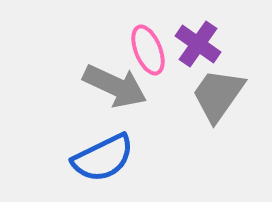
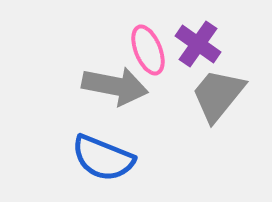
gray arrow: rotated 14 degrees counterclockwise
gray trapezoid: rotated 4 degrees clockwise
blue semicircle: rotated 48 degrees clockwise
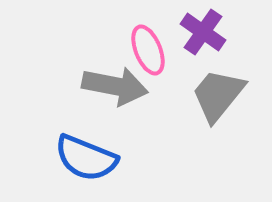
purple cross: moved 5 px right, 12 px up
blue semicircle: moved 17 px left
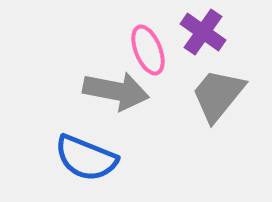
gray arrow: moved 1 px right, 5 px down
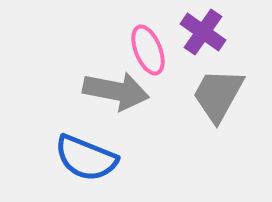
gray trapezoid: rotated 10 degrees counterclockwise
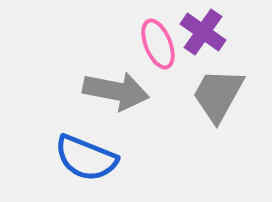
pink ellipse: moved 10 px right, 6 px up
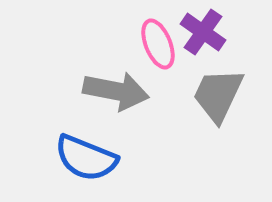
gray trapezoid: rotated 4 degrees counterclockwise
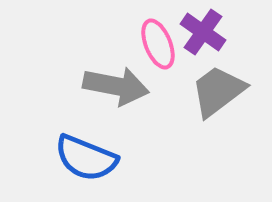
gray arrow: moved 5 px up
gray trapezoid: moved 4 px up; rotated 28 degrees clockwise
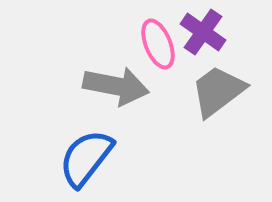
blue semicircle: rotated 106 degrees clockwise
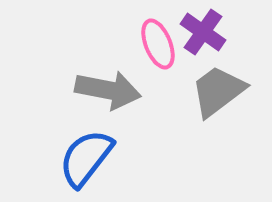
gray arrow: moved 8 px left, 4 px down
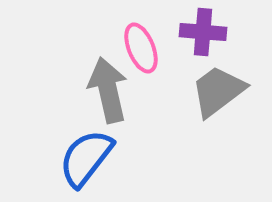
purple cross: rotated 30 degrees counterclockwise
pink ellipse: moved 17 px left, 4 px down
gray arrow: rotated 114 degrees counterclockwise
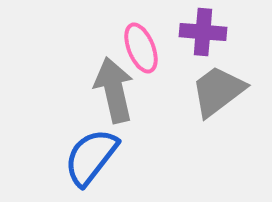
gray arrow: moved 6 px right
blue semicircle: moved 5 px right, 1 px up
